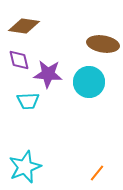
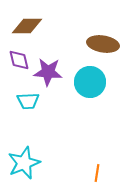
brown diamond: moved 3 px right; rotated 8 degrees counterclockwise
purple star: moved 2 px up
cyan circle: moved 1 px right
cyan star: moved 1 px left, 4 px up
orange line: rotated 30 degrees counterclockwise
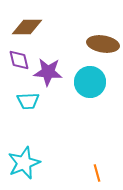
brown diamond: moved 1 px down
orange line: rotated 24 degrees counterclockwise
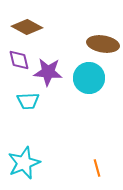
brown diamond: rotated 28 degrees clockwise
cyan circle: moved 1 px left, 4 px up
orange line: moved 5 px up
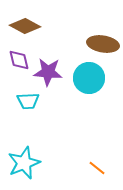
brown diamond: moved 2 px left, 1 px up
orange line: rotated 36 degrees counterclockwise
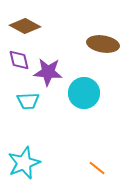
cyan circle: moved 5 px left, 15 px down
